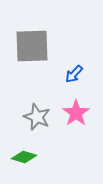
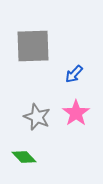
gray square: moved 1 px right
green diamond: rotated 30 degrees clockwise
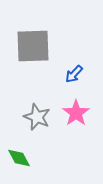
green diamond: moved 5 px left, 1 px down; rotated 15 degrees clockwise
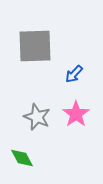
gray square: moved 2 px right
pink star: moved 1 px down
green diamond: moved 3 px right
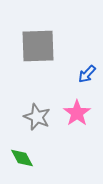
gray square: moved 3 px right
blue arrow: moved 13 px right
pink star: moved 1 px right, 1 px up
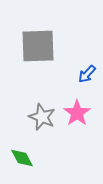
gray star: moved 5 px right
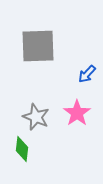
gray star: moved 6 px left
green diamond: moved 9 px up; rotated 35 degrees clockwise
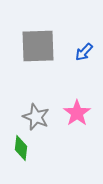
blue arrow: moved 3 px left, 22 px up
green diamond: moved 1 px left, 1 px up
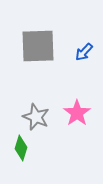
green diamond: rotated 10 degrees clockwise
